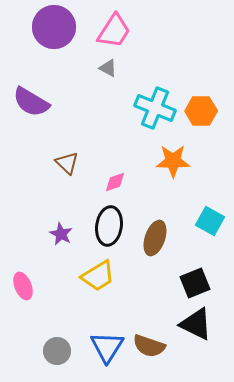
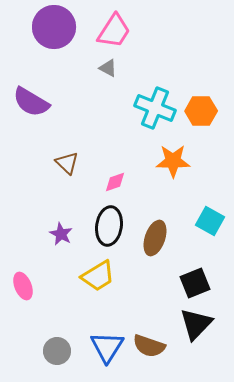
black triangle: rotated 48 degrees clockwise
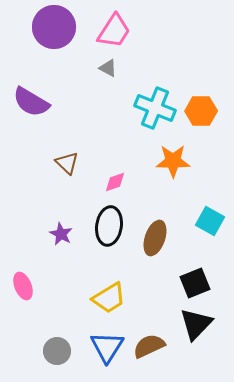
yellow trapezoid: moved 11 px right, 22 px down
brown semicircle: rotated 136 degrees clockwise
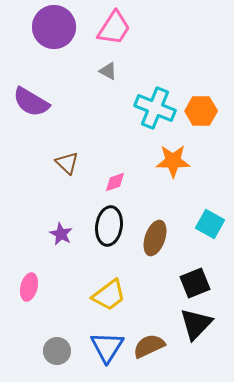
pink trapezoid: moved 3 px up
gray triangle: moved 3 px down
cyan square: moved 3 px down
pink ellipse: moved 6 px right, 1 px down; rotated 36 degrees clockwise
yellow trapezoid: moved 3 px up; rotated 6 degrees counterclockwise
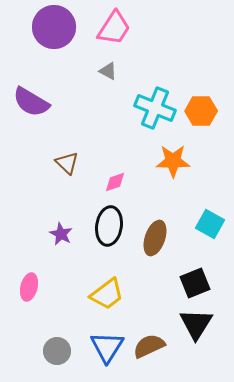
yellow trapezoid: moved 2 px left, 1 px up
black triangle: rotated 12 degrees counterclockwise
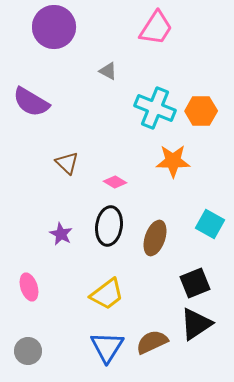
pink trapezoid: moved 42 px right
pink diamond: rotated 50 degrees clockwise
pink ellipse: rotated 32 degrees counterclockwise
black triangle: rotated 24 degrees clockwise
brown semicircle: moved 3 px right, 4 px up
gray circle: moved 29 px left
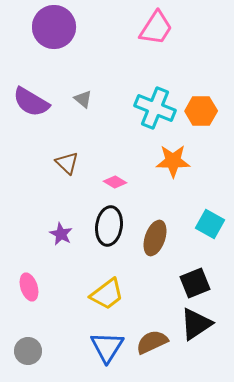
gray triangle: moved 25 px left, 28 px down; rotated 12 degrees clockwise
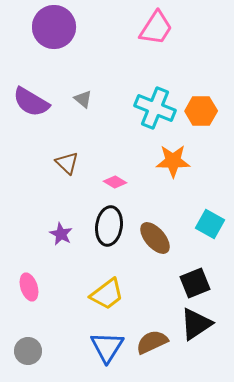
brown ellipse: rotated 60 degrees counterclockwise
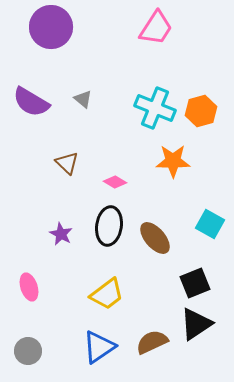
purple circle: moved 3 px left
orange hexagon: rotated 16 degrees counterclockwise
blue triangle: moved 8 px left; rotated 24 degrees clockwise
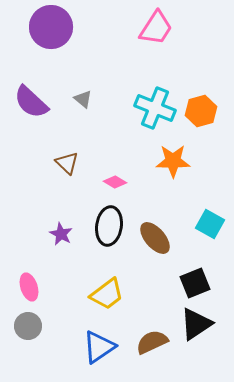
purple semicircle: rotated 12 degrees clockwise
gray circle: moved 25 px up
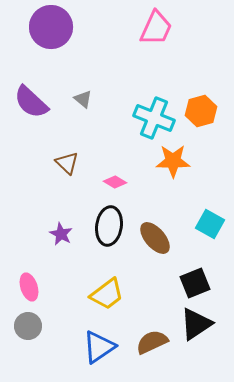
pink trapezoid: rotated 9 degrees counterclockwise
cyan cross: moved 1 px left, 10 px down
